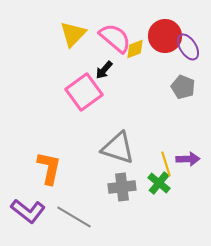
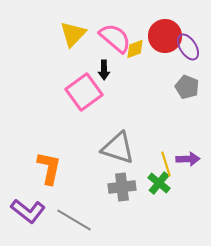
black arrow: rotated 42 degrees counterclockwise
gray pentagon: moved 4 px right
gray line: moved 3 px down
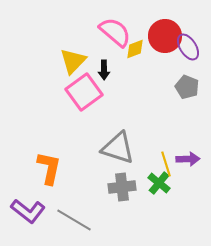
yellow triangle: moved 27 px down
pink semicircle: moved 6 px up
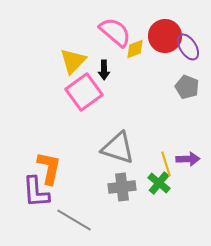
purple L-shape: moved 8 px right, 19 px up; rotated 48 degrees clockwise
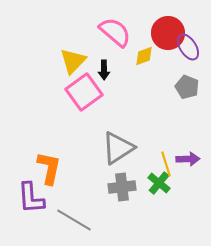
red circle: moved 3 px right, 3 px up
yellow diamond: moved 9 px right, 7 px down
gray triangle: rotated 51 degrees counterclockwise
purple L-shape: moved 5 px left, 6 px down
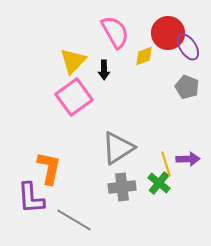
pink semicircle: rotated 20 degrees clockwise
pink square: moved 10 px left, 5 px down
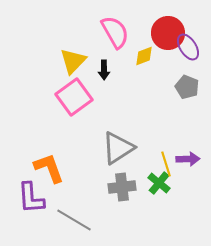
orange L-shape: rotated 32 degrees counterclockwise
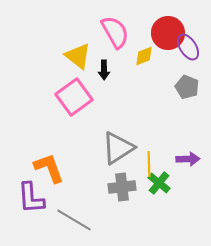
yellow triangle: moved 5 px right, 5 px up; rotated 36 degrees counterclockwise
yellow line: moved 17 px left; rotated 15 degrees clockwise
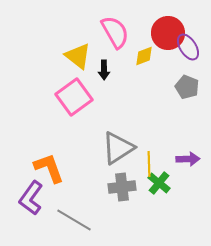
purple L-shape: rotated 40 degrees clockwise
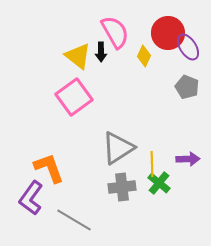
yellow diamond: rotated 45 degrees counterclockwise
black arrow: moved 3 px left, 18 px up
yellow line: moved 3 px right
